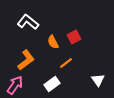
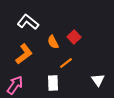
red square: rotated 16 degrees counterclockwise
orange L-shape: moved 2 px left, 6 px up
white rectangle: moved 1 px right, 1 px up; rotated 56 degrees counterclockwise
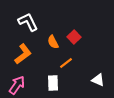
white L-shape: rotated 25 degrees clockwise
orange L-shape: moved 1 px left
white triangle: rotated 32 degrees counterclockwise
pink arrow: moved 2 px right
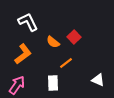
orange semicircle: rotated 24 degrees counterclockwise
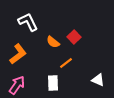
orange L-shape: moved 5 px left
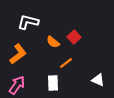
white L-shape: rotated 50 degrees counterclockwise
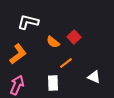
white triangle: moved 4 px left, 3 px up
pink arrow: rotated 12 degrees counterclockwise
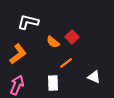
red square: moved 2 px left
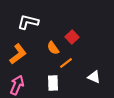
orange semicircle: moved 6 px down; rotated 16 degrees clockwise
